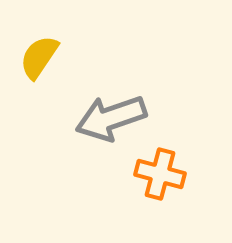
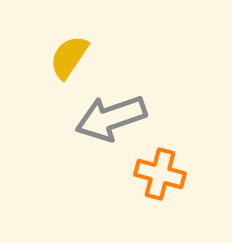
yellow semicircle: moved 30 px right
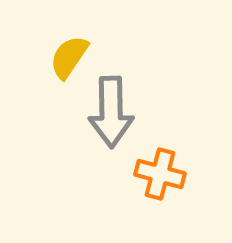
gray arrow: moved 6 px up; rotated 72 degrees counterclockwise
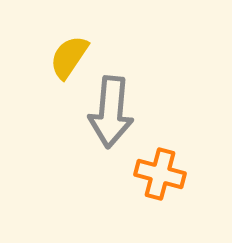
gray arrow: rotated 6 degrees clockwise
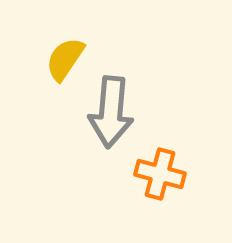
yellow semicircle: moved 4 px left, 2 px down
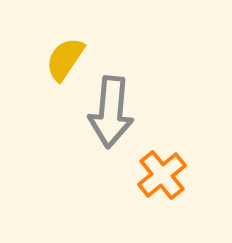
orange cross: moved 2 px right, 1 px down; rotated 36 degrees clockwise
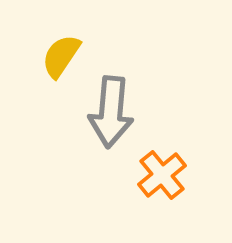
yellow semicircle: moved 4 px left, 3 px up
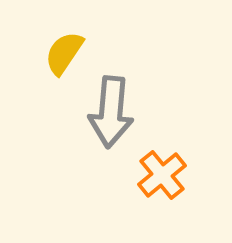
yellow semicircle: moved 3 px right, 3 px up
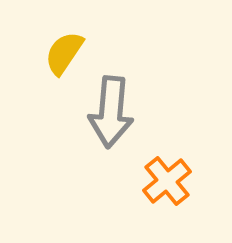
orange cross: moved 5 px right, 6 px down
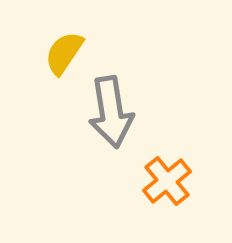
gray arrow: rotated 14 degrees counterclockwise
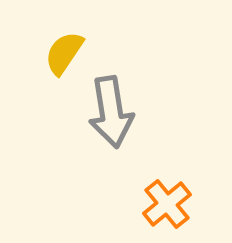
orange cross: moved 23 px down
